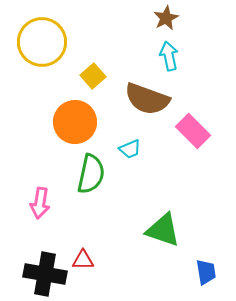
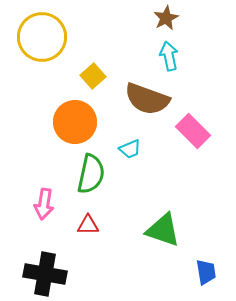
yellow circle: moved 5 px up
pink arrow: moved 4 px right, 1 px down
red triangle: moved 5 px right, 35 px up
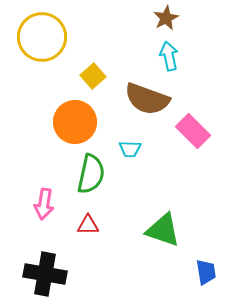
cyan trapezoid: rotated 25 degrees clockwise
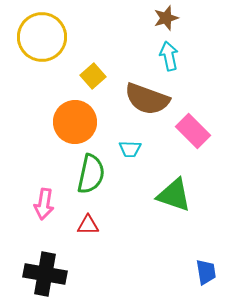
brown star: rotated 10 degrees clockwise
green triangle: moved 11 px right, 35 px up
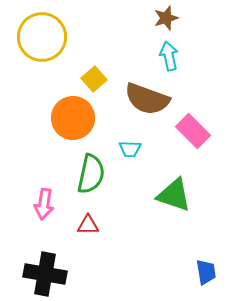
yellow square: moved 1 px right, 3 px down
orange circle: moved 2 px left, 4 px up
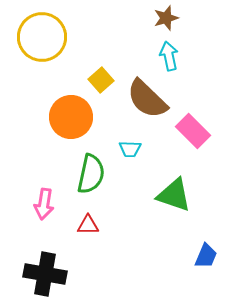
yellow square: moved 7 px right, 1 px down
brown semicircle: rotated 24 degrees clockwise
orange circle: moved 2 px left, 1 px up
blue trapezoid: moved 16 px up; rotated 32 degrees clockwise
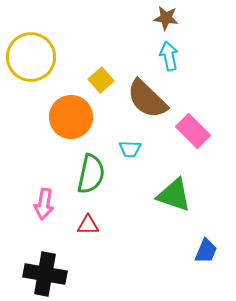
brown star: rotated 25 degrees clockwise
yellow circle: moved 11 px left, 20 px down
blue trapezoid: moved 5 px up
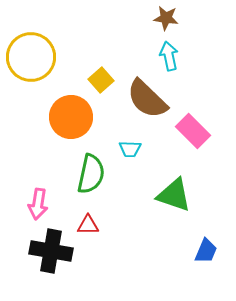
pink arrow: moved 6 px left
black cross: moved 6 px right, 23 px up
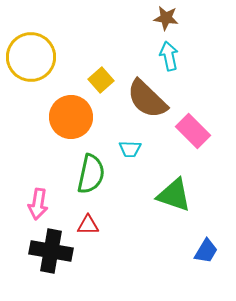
blue trapezoid: rotated 8 degrees clockwise
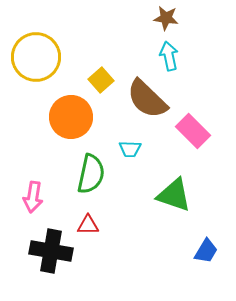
yellow circle: moved 5 px right
pink arrow: moved 5 px left, 7 px up
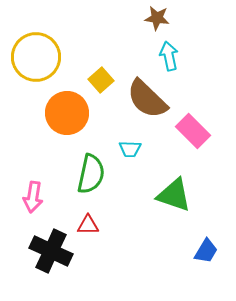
brown star: moved 9 px left
orange circle: moved 4 px left, 4 px up
black cross: rotated 15 degrees clockwise
